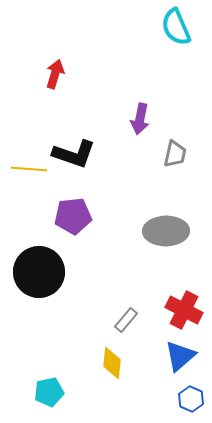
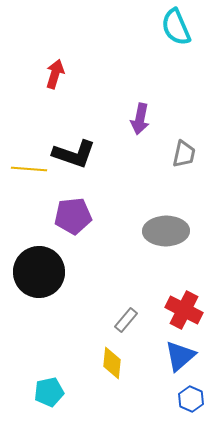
gray trapezoid: moved 9 px right
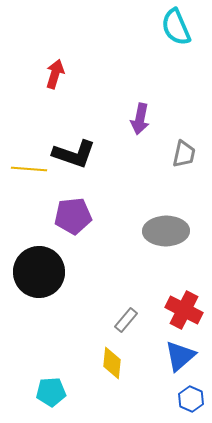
cyan pentagon: moved 2 px right; rotated 8 degrees clockwise
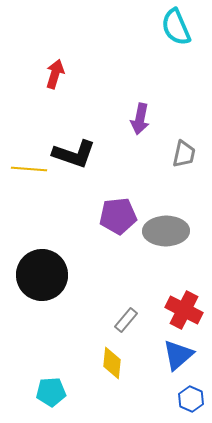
purple pentagon: moved 45 px right
black circle: moved 3 px right, 3 px down
blue triangle: moved 2 px left, 1 px up
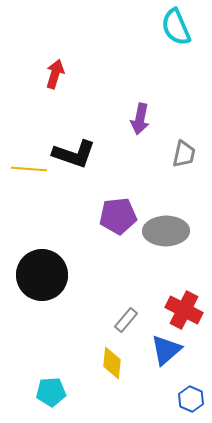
blue triangle: moved 12 px left, 5 px up
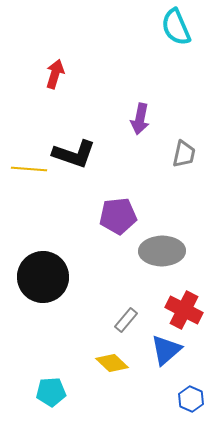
gray ellipse: moved 4 px left, 20 px down
black circle: moved 1 px right, 2 px down
yellow diamond: rotated 52 degrees counterclockwise
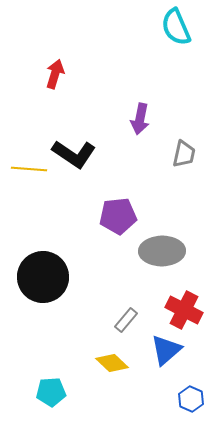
black L-shape: rotated 15 degrees clockwise
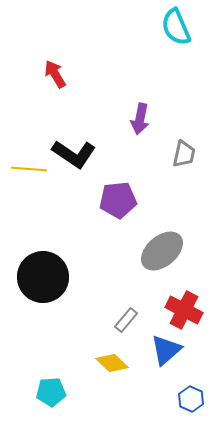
red arrow: rotated 48 degrees counterclockwise
purple pentagon: moved 16 px up
gray ellipse: rotated 39 degrees counterclockwise
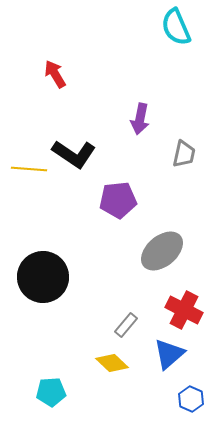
gray rectangle: moved 5 px down
blue triangle: moved 3 px right, 4 px down
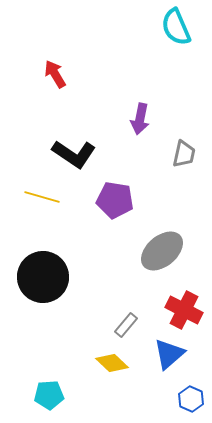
yellow line: moved 13 px right, 28 px down; rotated 12 degrees clockwise
purple pentagon: moved 3 px left; rotated 15 degrees clockwise
cyan pentagon: moved 2 px left, 3 px down
